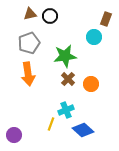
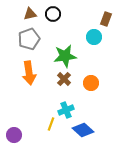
black circle: moved 3 px right, 2 px up
gray pentagon: moved 4 px up
orange arrow: moved 1 px right, 1 px up
brown cross: moved 4 px left
orange circle: moved 1 px up
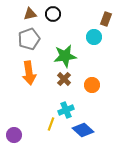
orange circle: moved 1 px right, 2 px down
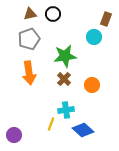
cyan cross: rotated 14 degrees clockwise
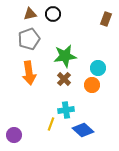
cyan circle: moved 4 px right, 31 px down
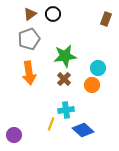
brown triangle: rotated 24 degrees counterclockwise
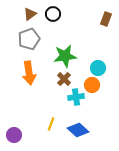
cyan cross: moved 10 px right, 13 px up
blue diamond: moved 5 px left
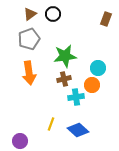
brown cross: rotated 32 degrees clockwise
purple circle: moved 6 px right, 6 px down
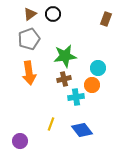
blue diamond: moved 4 px right; rotated 10 degrees clockwise
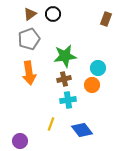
cyan cross: moved 8 px left, 3 px down
